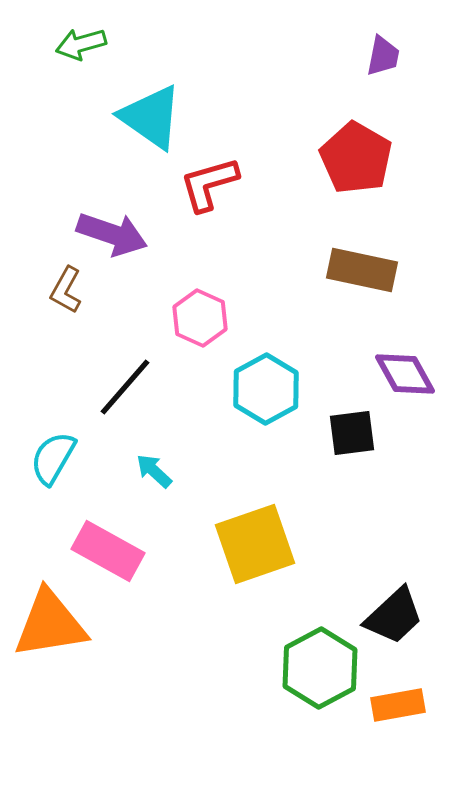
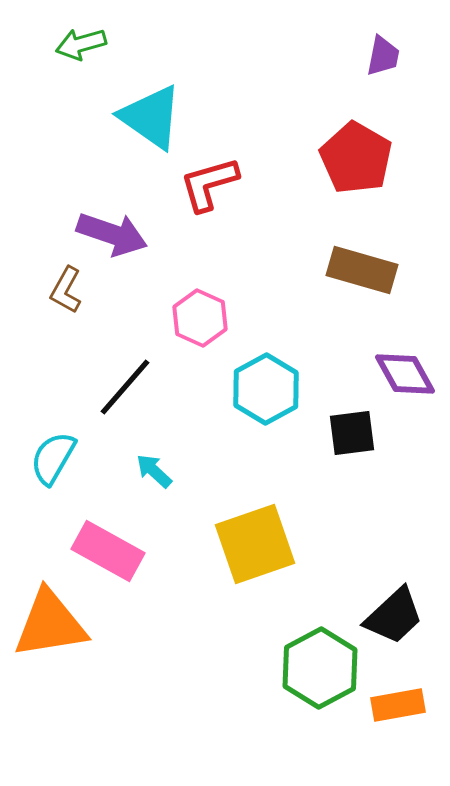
brown rectangle: rotated 4 degrees clockwise
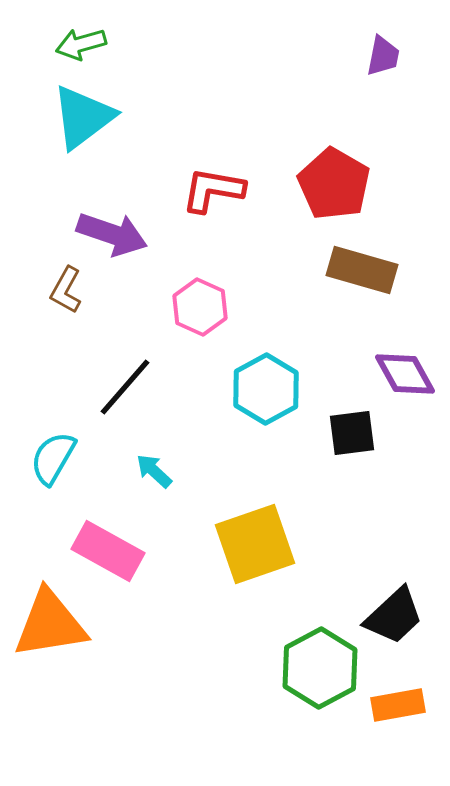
cyan triangle: moved 68 px left; rotated 48 degrees clockwise
red pentagon: moved 22 px left, 26 px down
red L-shape: moved 4 px right, 6 px down; rotated 26 degrees clockwise
pink hexagon: moved 11 px up
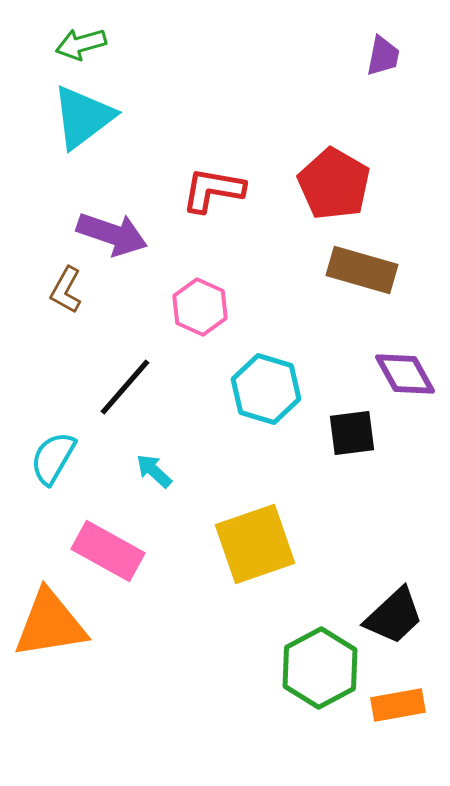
cyan hexagon: rotated 14 degrees counterclockwise
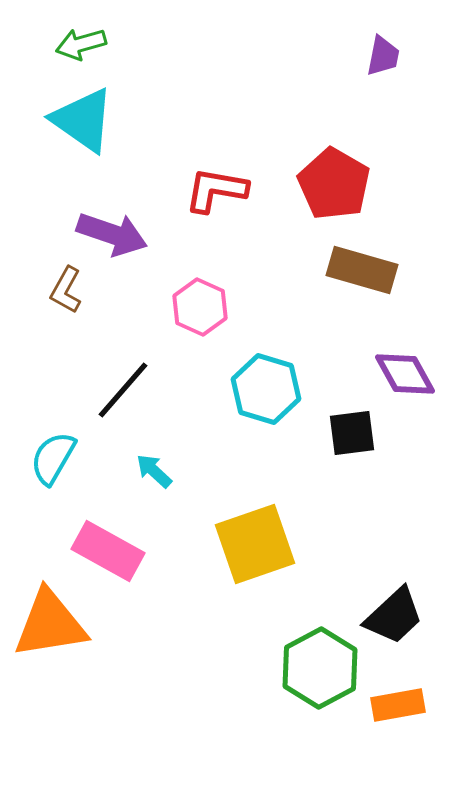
cyan triangle: moved 3 px down; rotated 48 degrees counterclockwise
red L-shape: moved 3 px right
black line: moved 2 px left, 3 px down
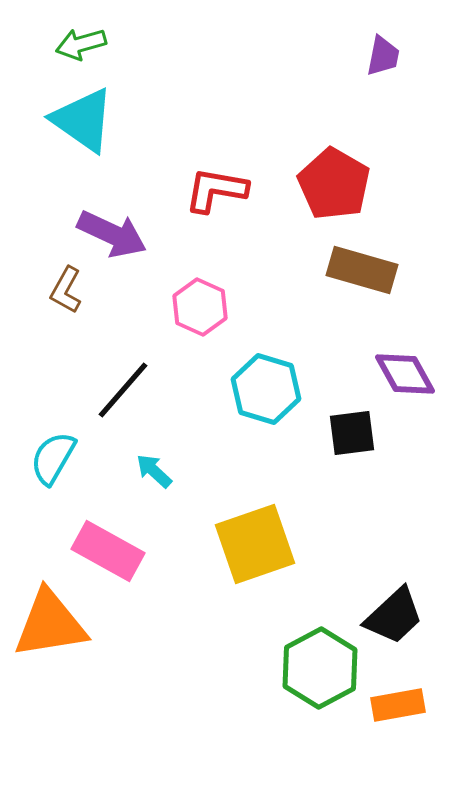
purple arrow: rotated 6 degrees clockwise
